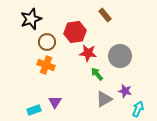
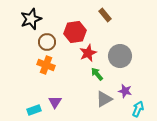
red star: rotated 30 degrees counterclockwise
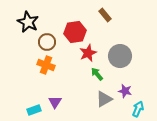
black star: moved 3 px left, 3 px down; rotated 25 degrees counterclockwise
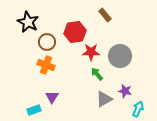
red star: moved 3 px right, 1 px up; rotated 24 degrees clockwise
purple triangle: moved 3 px left, 5 px up
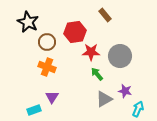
orange cross: moved 1 px right, 2 px down
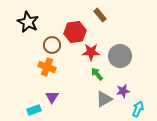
brown rectangle: moved 5 px left
brown circle: moved 5 px right, 3 px down
purple star: moved 2 px left; rotated 24 degrees counterclockwise
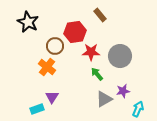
brown circle: moved 3 px right, 1 px down
orange cross: rotated 18 degrees clockwise
cyan rectangle: moved 3 px right, 1 px up
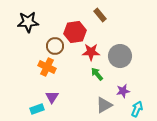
black star: rotated 30 degrees counterclockwise
orange cross: rotated 12 degrees counterclockwise
gray triangle: moved 6 px down
cyan arrow: moved 1 px left
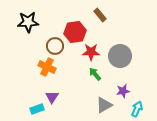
green arrow: moved 2 px left
